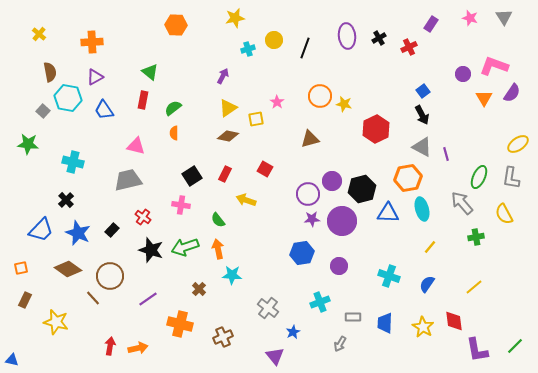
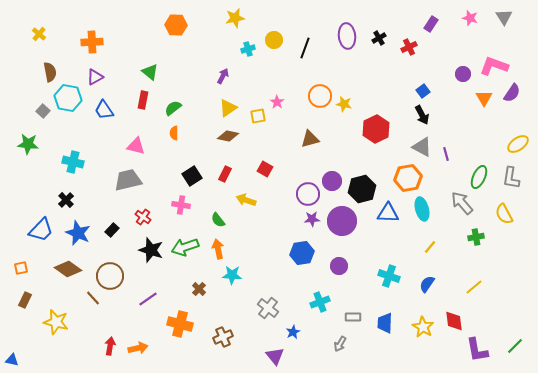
yellow square at (256, 119): moved 2 px right, 3 px up
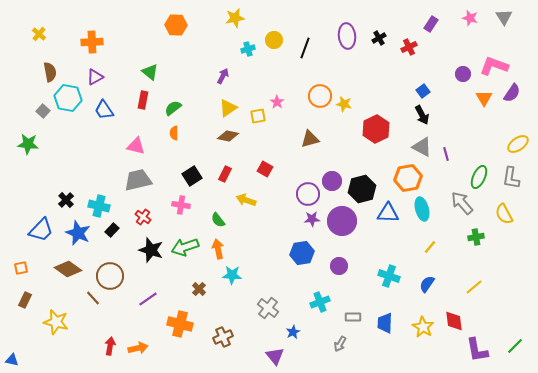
cyan cross at (73, 162): moved 26 px right, 44 px down
gray trapezoid at (128, 180): moved 10 px right
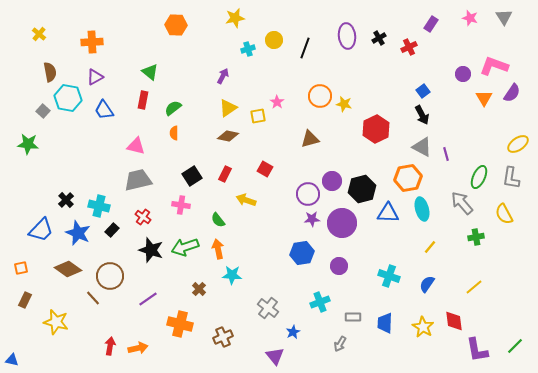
purple circle at (342, 221): moved 2 px down
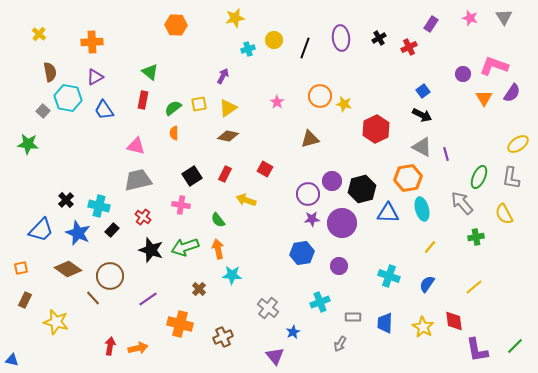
purple ellipse at (347, 36): moved 6 px left, 2 px down
black arrow at (422, 115): rotated 36 degrees counterclockwise
yellow square at (258, 116): moved 59 px left, 12 px up
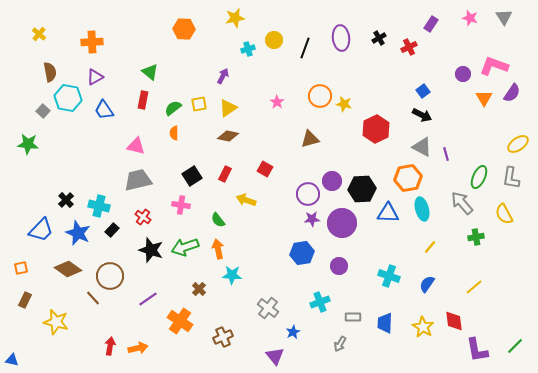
orange hexagon at (176, 25): moved 8 px right, 4 px down
black hexagon at (362, 189): rotated 12 degrees clockwise
orange cross at (180, 324): moved 3 px up; rotated 20 degrees clockwise
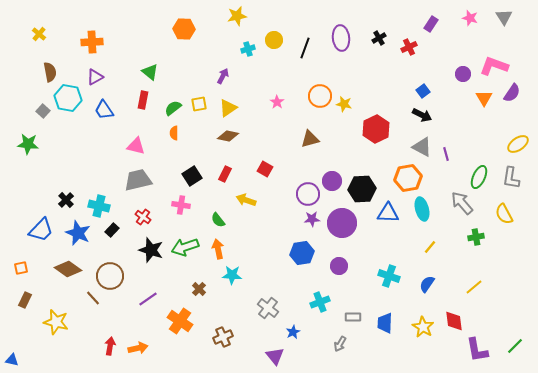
yellow star at (235, 18): moved 2 px right, 2 px up
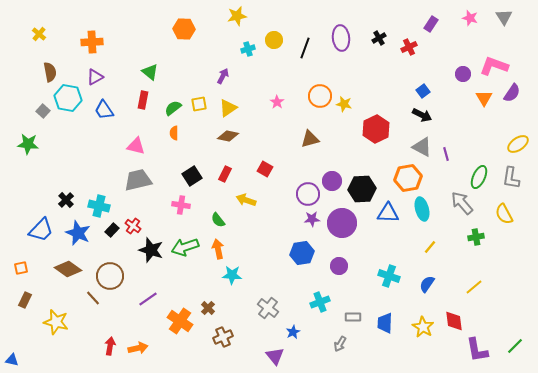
red cross at (143, 217): moved 10 px left, 9 px down
brown cross at (199, 289): moved 9 px right, 19 px down
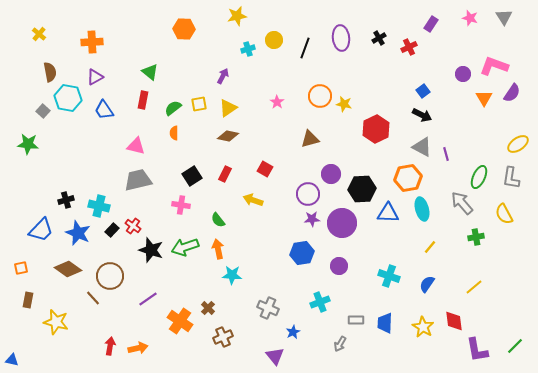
purple circle at (332, 181): moved 1 px left, 7 px up
black cross at (66, 200): rotated 28 degrees clockwise
yellow arrow at (246, 200): moved 7 px right
brown rectangle at (25, 300): moved 3 px right; rotated 14 degrees counterclockwise
gray cross at (268, 308): rotated 15 degrees counterclockwise
gray rectangle at (353, 317): moved 3 px right, 3 px down
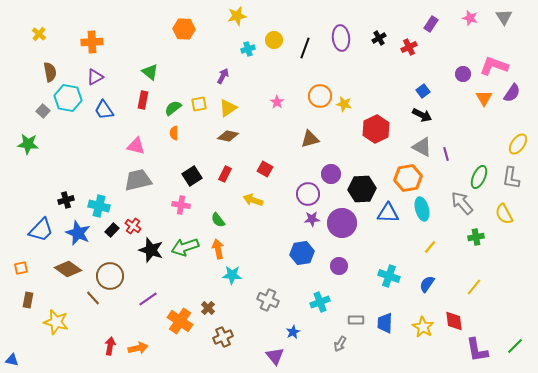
yellow ellipse at (518, 144): rotated 20 degrees counterclockwise
yellow line at (474, 287): rotated 12 degrees counterclockwise
gray cross at (268, 308): moved 8 px up
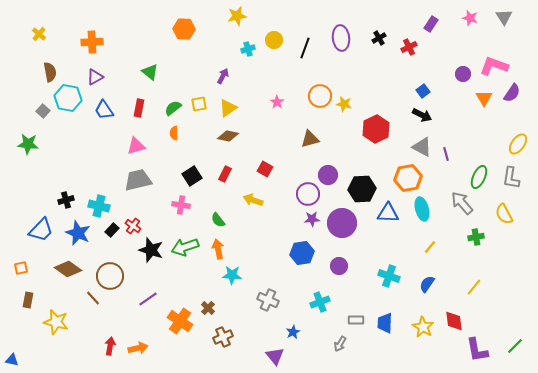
red rectangle at (143, 100): moved 4 px left, 8 px down
pink triangle at (136, 146): rotated 30 degrees counterclockwise
purple circle at (331, 174): moved 3 px left, 1 px down
